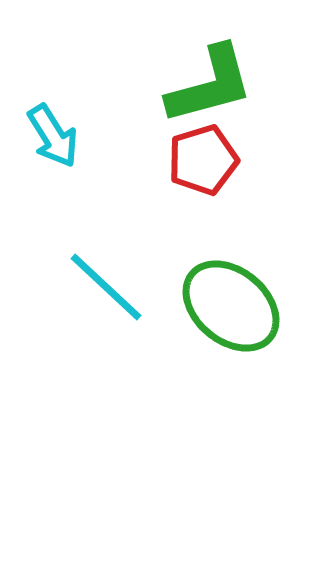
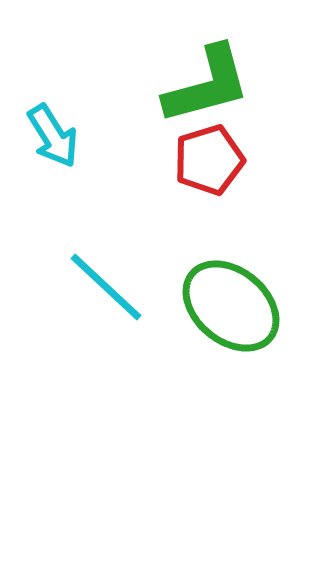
green L-shape: moved 3 px left
red pentagon: moved 6 px right
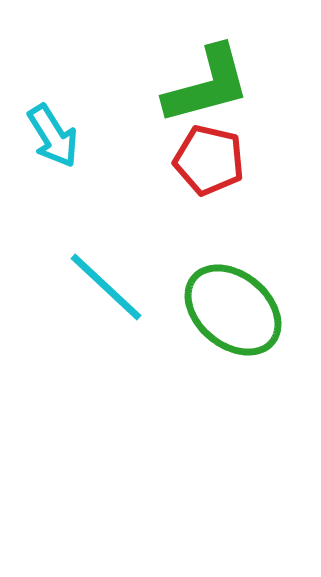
red pentagon: rotated 30 degrees clockwise
green ellipse: moved 2 px right, 4 px down
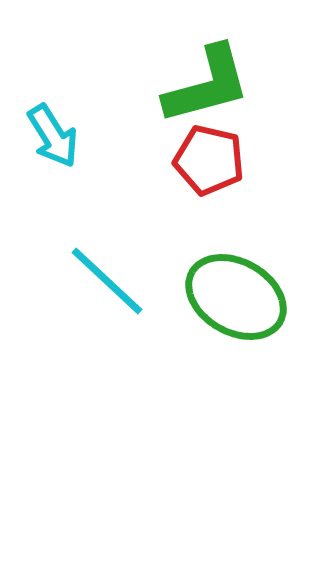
cyan line: moved 1 px right, 6 px up
green ellipse: moved 3 px right, 13 px up; rotated 10 degrees counterclockwise
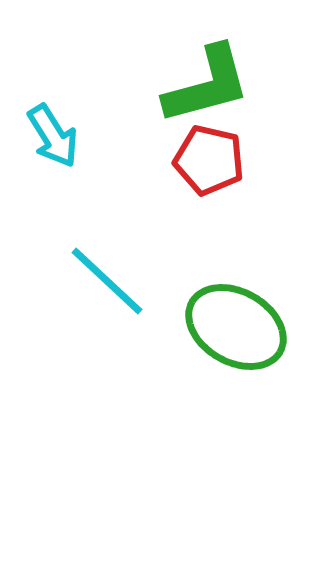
green ellipse: moved 30 px down
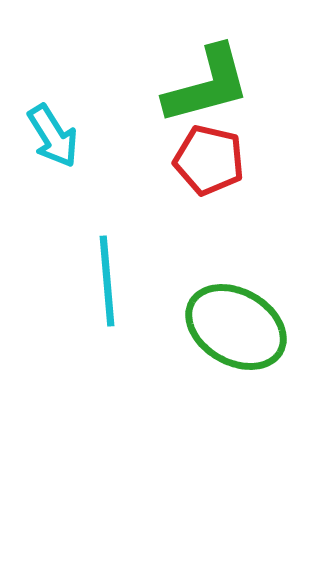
cyan line: rotated 42 degrees clockwise
